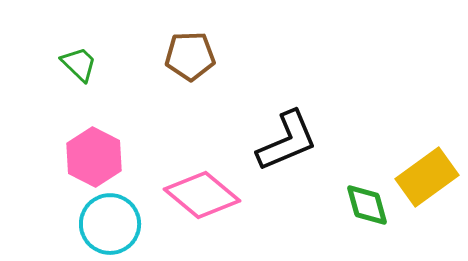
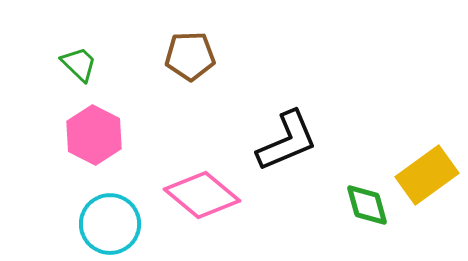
pink hexagon: moved 22 px up
yellow rectangle: moved 2 px up
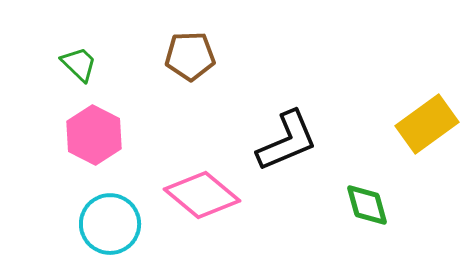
yellow rectangle: moved 51 px up
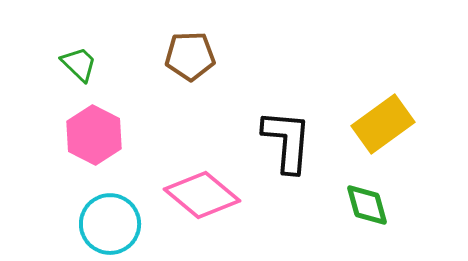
yellow rectangle: moved 44 px left
black L-shape: rotated 62 degrees counterclockwise
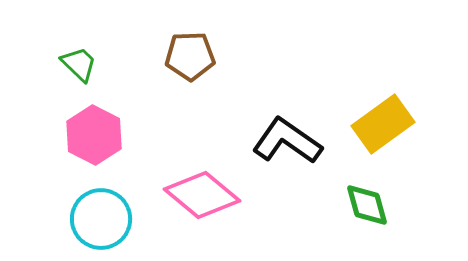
black L-shape: rotated 60 degrees counterclockwise
cyan circle: moved 9 px left, 5 px up
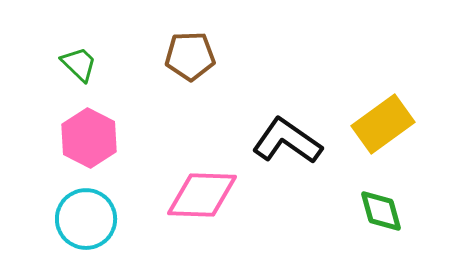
pink hexagon: moved 5 px left, 3 px down
pink diamond: rotated 38 degrees counterclockwise
green diamond: moved 14 px right, 6 px down
cyan circle: moved 15 px left
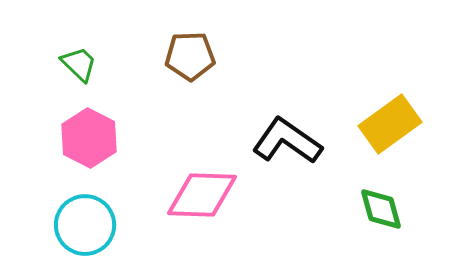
yellow rectangle: moved 7 px right
green diamond: moved 2 px up
cyan circle: moved 1 px left, 6 px down
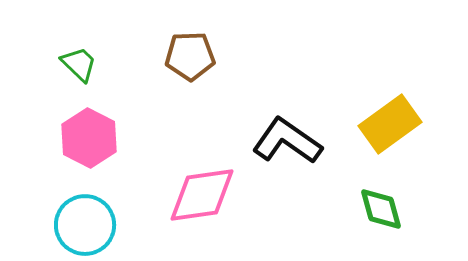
pink diamond: rotated 10 degrees counterclockwise
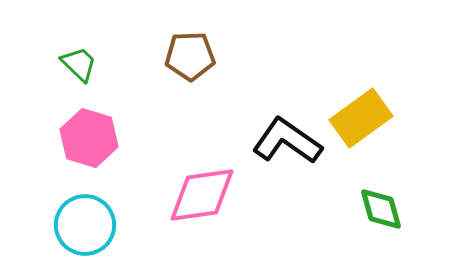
yellow rectangle: moved 29 px left, 6 px up
pink hexagon: rotated 10 degrees counterclockwise
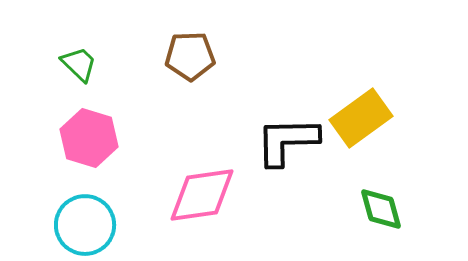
black L-shape: rotated 36 degrees counterclockwise
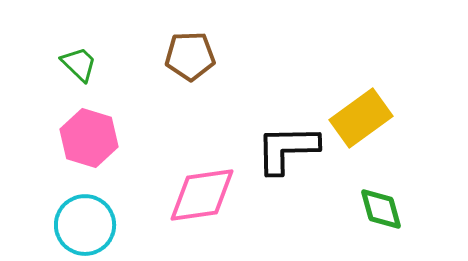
black L-shape: moved 8 px down
